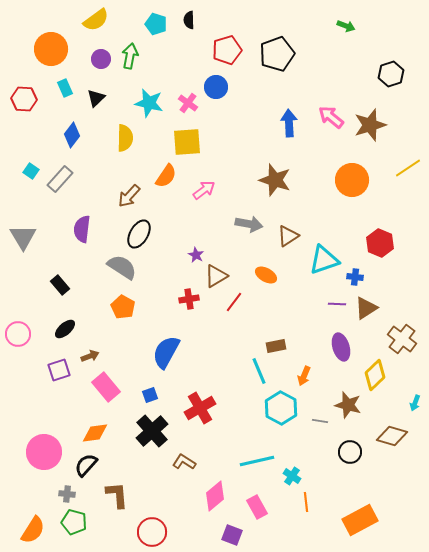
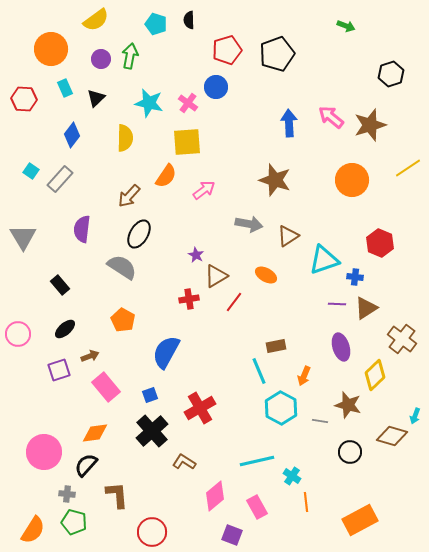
orange pentagon at (123, 307): moved 13 px down
cyan arrow at (415, 403): moved 13 px down
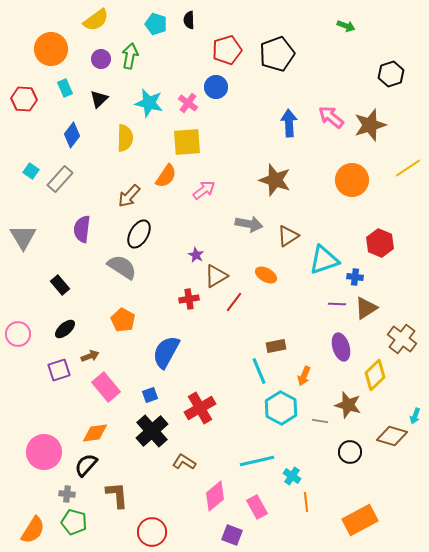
black triangle at (96, 98): moved 3 px right, 1 px down
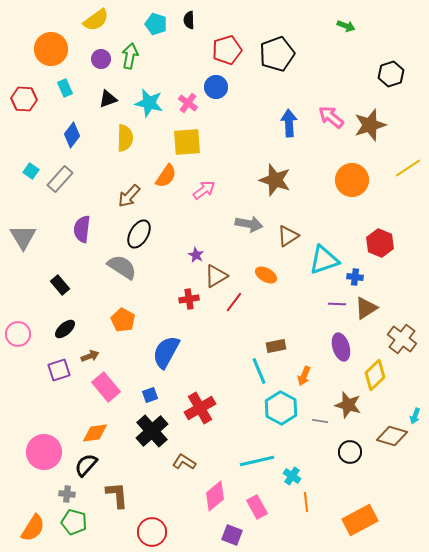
black triangle at (99, 99): moved 9 px right; rotated 24 degrees clockwise
orange semicircle at (33, 530): moved 2 px up
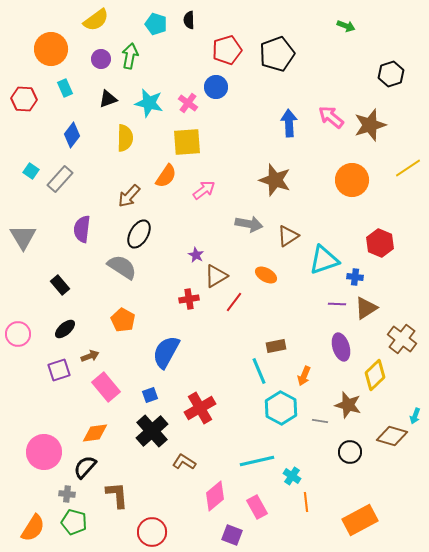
black semicircle at (86, 465): moved 1 px left, 2 px down
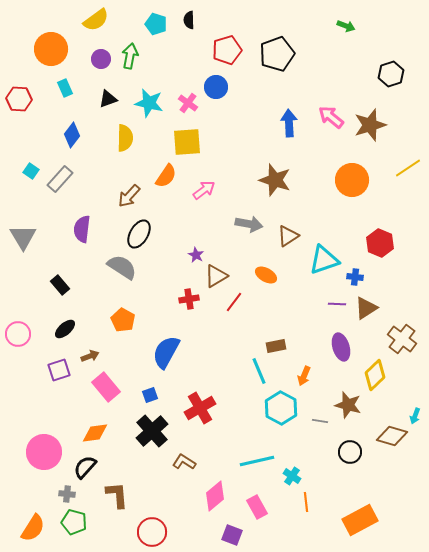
red hexagon at (24, 99): moved 5 px left
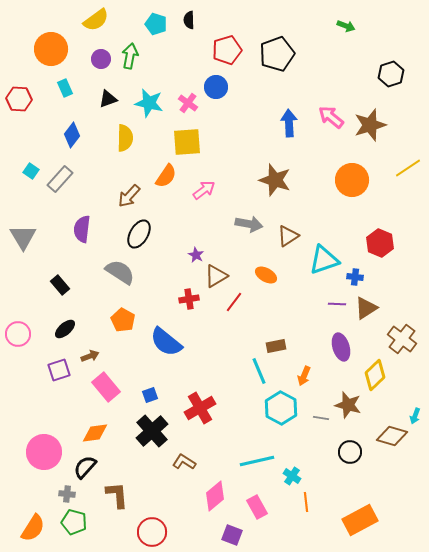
gray semicircle at (122, 267): moved 2 px left, 5 px down
blue semicircle at (166, 352): moved 10 px up; rotated 80 degrees counterclockwise
gray line at (320, 421): moved 1 px right, 3 px up
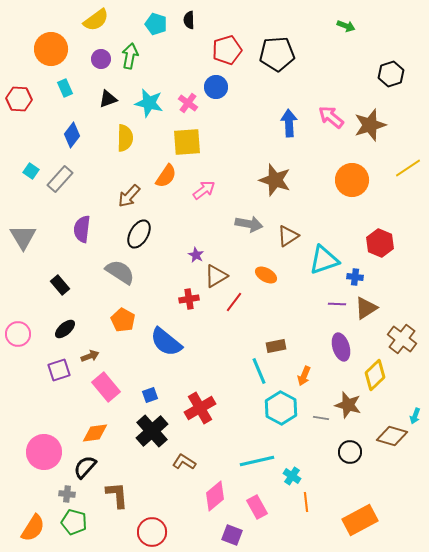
black pentagon at (277, 54): rotated 16 degrees clockwise
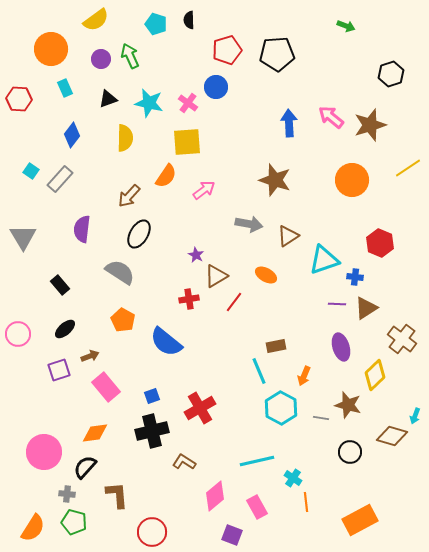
green arrow at (130, 56): rotated 35 degrees counterclockwise
blue square at (150, 395): moved 2 px right, 1 px down
black cross at (152, 431): rotated 28 degrees clockwise
cyan cross at (292, 476): moved 1 px right, 2 px down
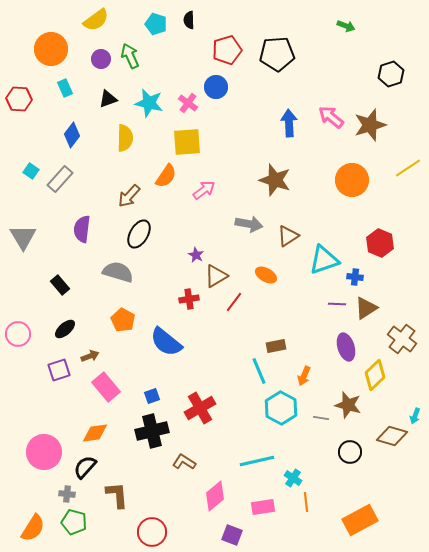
gray semicircle at (120, 272): moved 2 px left; rotated 16 degrees counterclockwise
purple ellipse at (341, 347): moved 5 px right
pink rectangle at (257, 507): moved 6 px right; rotated 70 degrees counterclockwise
